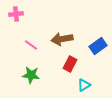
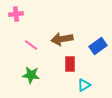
red rectangle: rotated 28 degrees counterclockwise
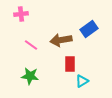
pink cross: moved 5 px right
brown arrow: moved 1 px left, 1 px down
blue rectangle: moved 9 px left, 17 px up
green star: moved 1 px left, 1 px down
cyan triangle: moved 2 px left, 4 px up
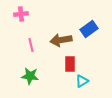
pink line: rotated 40 degrees clockwise
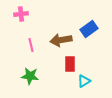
cyan triangle: moved 2 px right
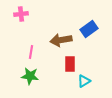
pink line: moved 7 px down; rotated 24 degrees clockwise
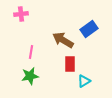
brown arrow: moved 2 px right; rotated 40 degrees clockwise
green star: rotated 18 degrees counterclockwise
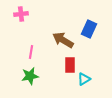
blue rectangle: rotated 30 degrees counterclockwise
red rectangle: moved 1 px down
cyan triangle: moved 2 px up
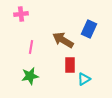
pink line: moved 5 px up
